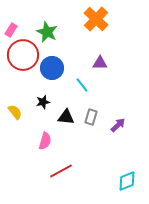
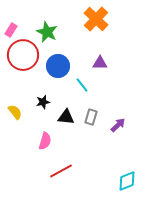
blue circle: moved 6 px right, 2 px up
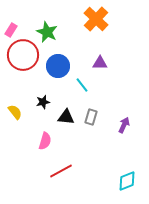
purple arrow: moved 6 px right; rotated 21 degrees counterclockwise
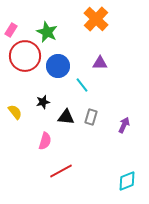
red circle: moved 2 px right, 1 px down
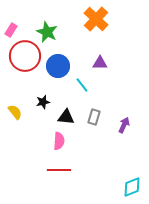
gray rectangle: moved 3 px right
pink semicircle: moved 14 px right; rotated 12 degrees counterclockwise
red line: moved 2 px left, 1 px up; rotated 30 degrees clockwise
cyan diamond: moved 5 px right, 6 px down
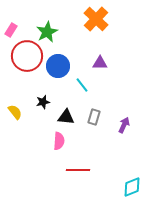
green star: rotated 20 degrees clockwise
red circle: moved 2 px right
red line: moved 19 px right
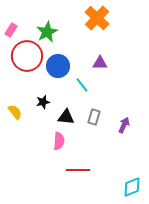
orange cross: moved 1 px right, 1 px up
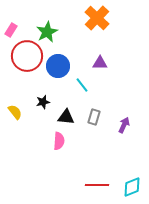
red line: moved 19 px right, 15 px down
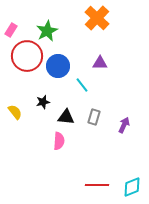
green star: moved 1 px up
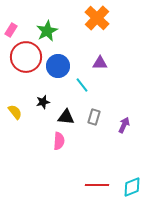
red circle: moved 1 px left, 1 px down
